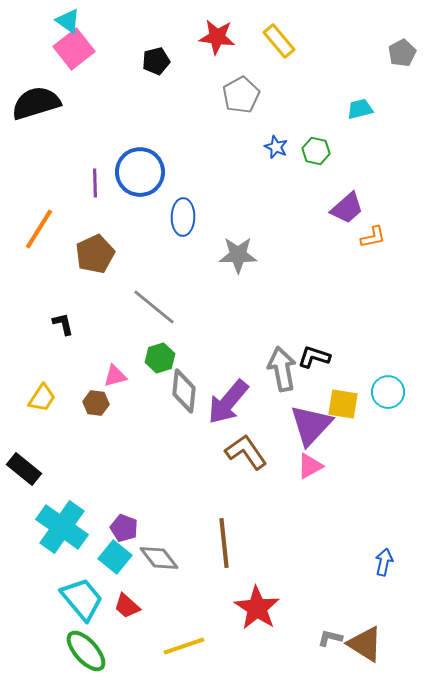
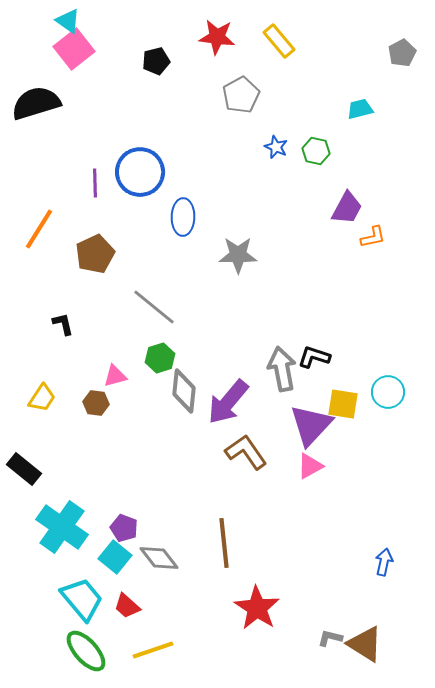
purple trapezoid at (347, 208): rotated 21 degrees counterclockwise
yellow line at (184, 646): moved 31 px left, 4 px down
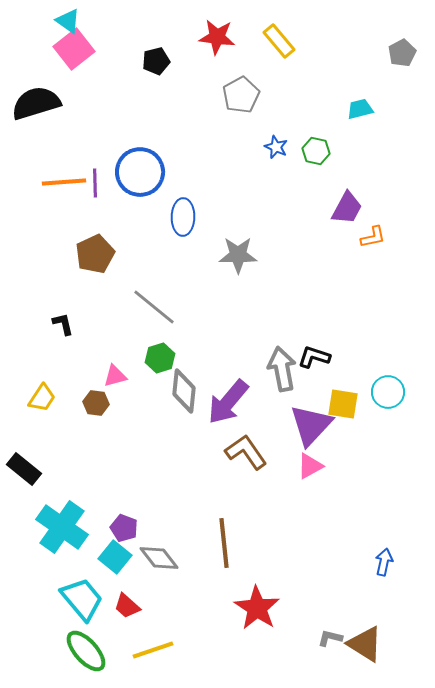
orange line at (39, 229): moved 25 px right, 47 px up; rotated 54 degrees clockwise
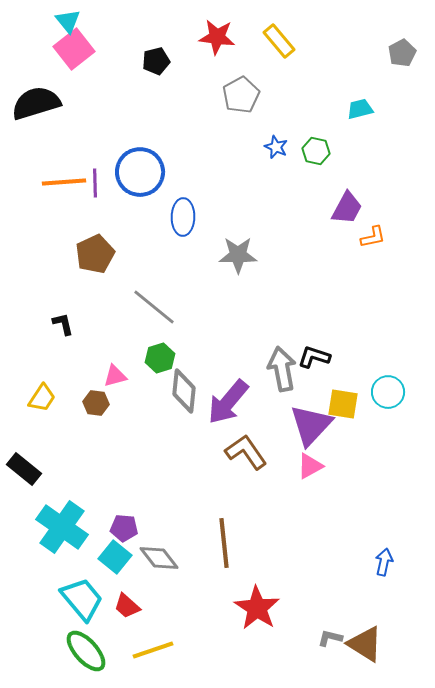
cyan triangle at (68, 21): rotated 16 degrees clockwise
purple pentagon at (124, 528): rotated 16 degrees counterclockwise
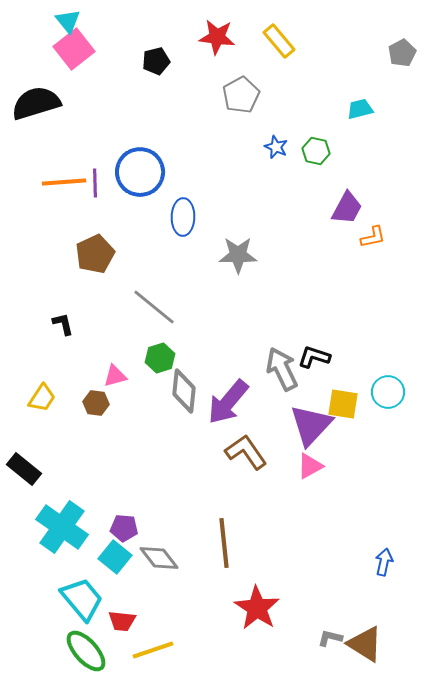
gray arrow at (282, 369): rotated 15 degrees counterclockwise
red trapezoid at (127, 606): moved 5 px left, 15 px down; rotated 36 degrees counterclockwise
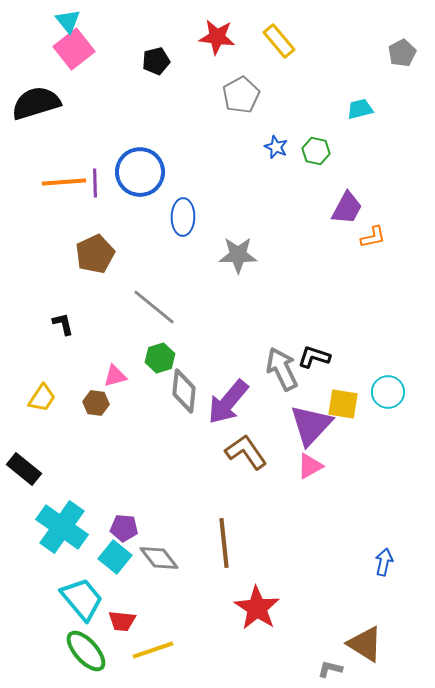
gray L-shape at (330, 638): moved 31 px down
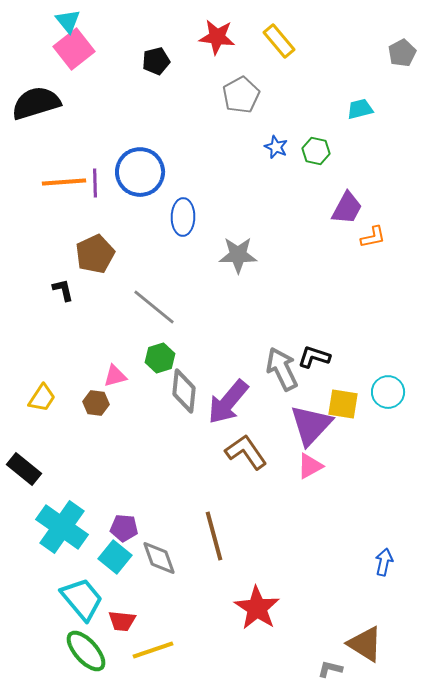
black L-shape at (63, 324): moved 34 px up
brown line at (224, 543): moved 10 px left, 7 px up; rotated 9 degrees counterclockwise
gray diamond at (159, 558): rotated 18 degrees clockwise
